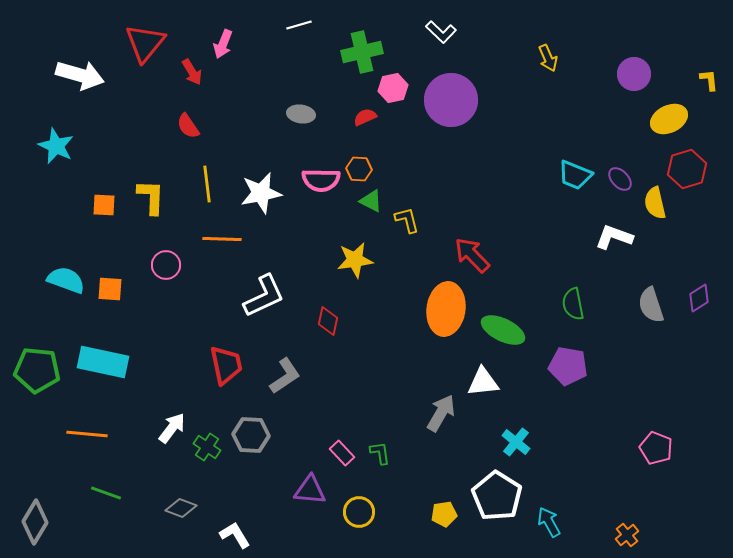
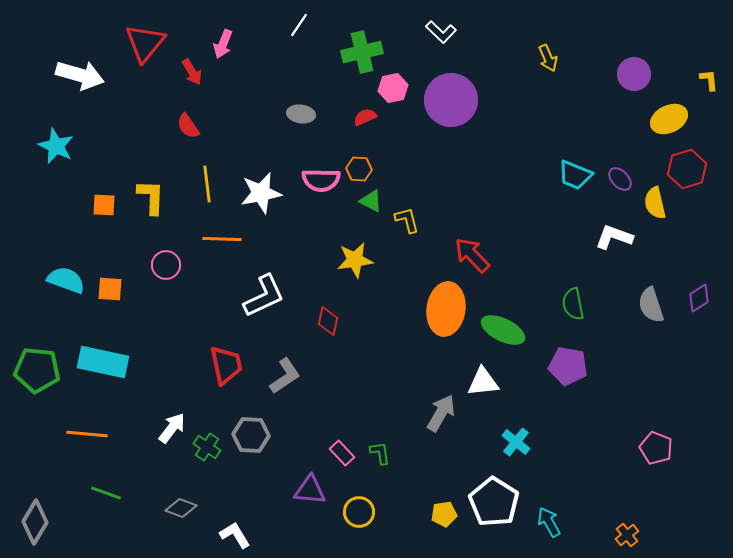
white line at (299, 25): rotated 40 degrees counterclockwise
white pentagon at (497, 496): moved 3 px left, 6 px down
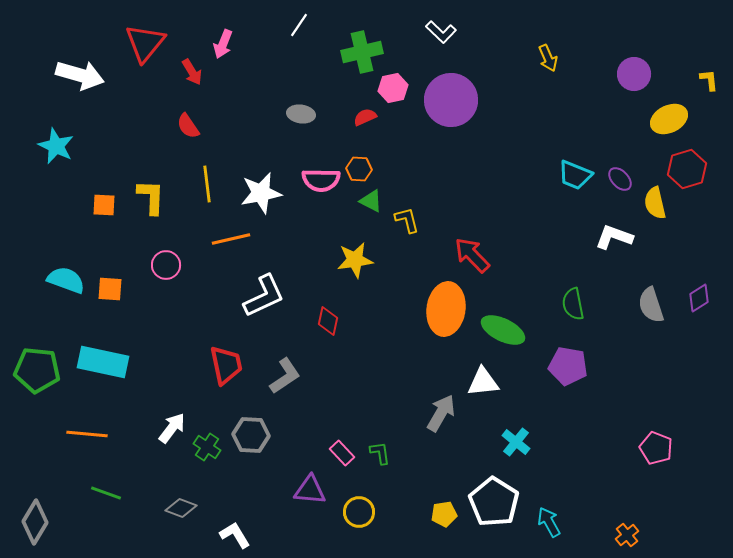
orange line at (222, 239): moved 9 px right; rotated 15 degrees counterclockwise
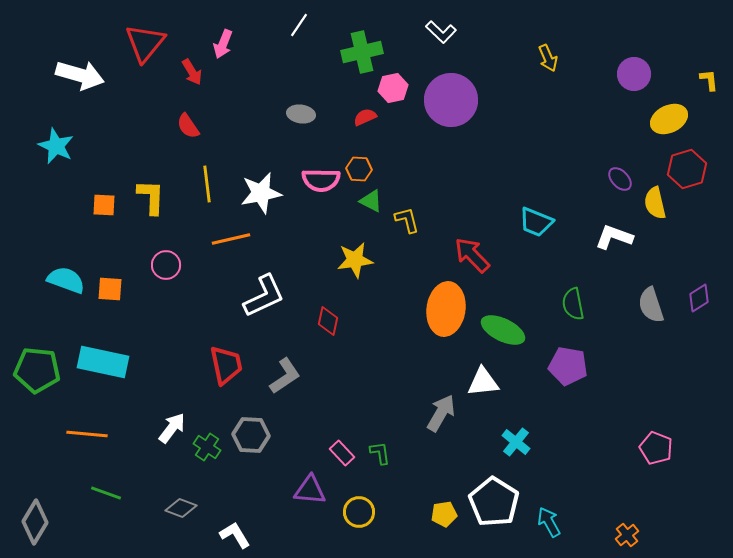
cyan trapezoid at (575, 175): moved 39 px left, 47 px down
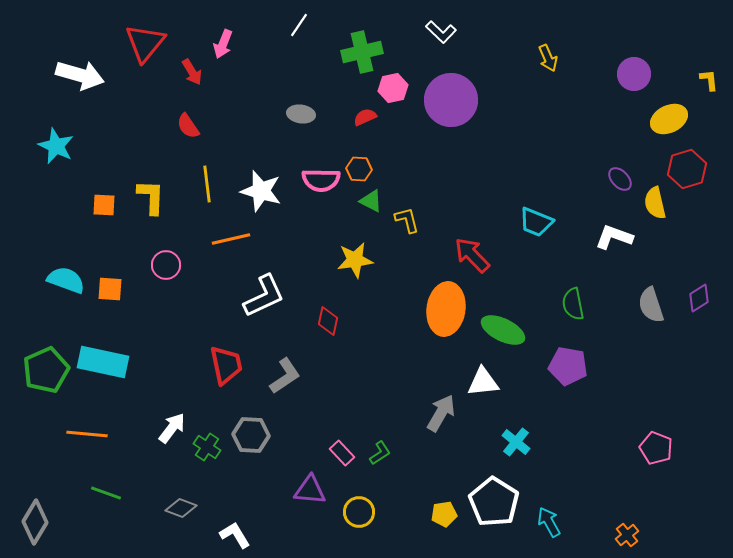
white star at (261, 193): moved 2 px up; rotated 27 degrees clockwise
green pentagon at (37, 370): moved 9 px right; rotated 30 degrees counterclockwise
green L-shape at (380, 453): rotated 65 degrees clockwise
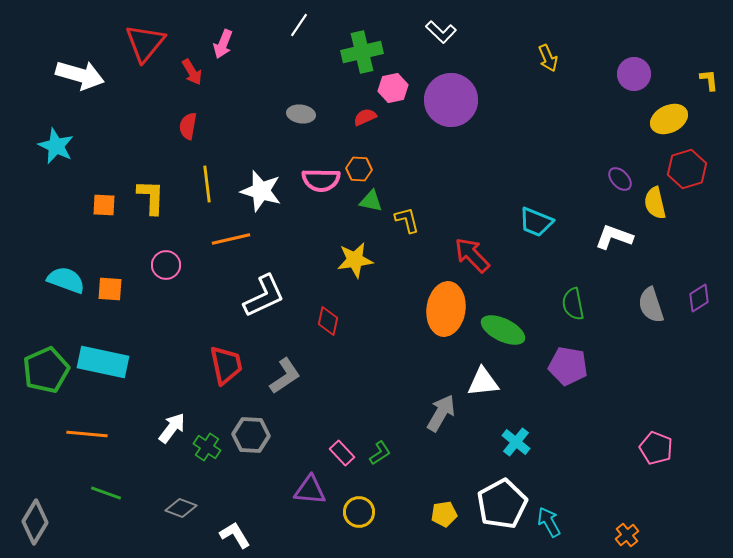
red semicircle at (188, 126): rotated 44 degrees clockwise
green triangle at (371, 201): rotated 15 degrees counterclockwise
white pentagon at (494, 502): moved 8 px right, 2 px down; rotated 12 degrees clockwise
